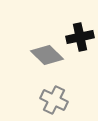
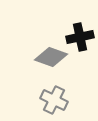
gray diamond: moved 4 px right, 2 px down; rotated 24 degrees counterclockwise
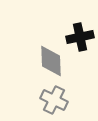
gray diamond: moved 4 px down; rotated 68 degrees clockwise
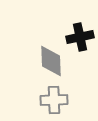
gray cross: rotated 28 degrees counterclockwise
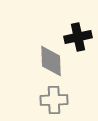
black cross: moved 2 px left
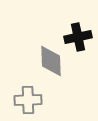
gray cross: moved 26 px left
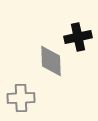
gray cross: moved 7 px left, 2 px up
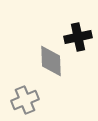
gray cross: moved 4 px right, 2 px down; rotated 20 degrees counterclockwise
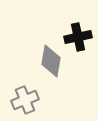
gray diamond: rotated 12 degrees clockwise
